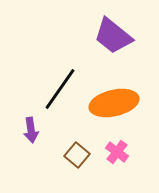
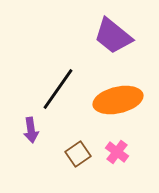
black line: moved 2 px left
orange ellipse: moved 4 px right, 3 px up
brown square: moved 1 px right, 1 px up; rotated 15 degrees clockwise
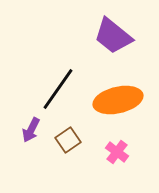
purple arrow: rotated 35 degrees clockwise
brown square: moved 10 px left, 14 px up
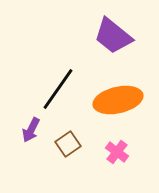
brown square: moved 4 px down
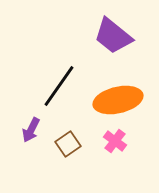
black line: moved 1 px right, 3 px up
pink cross: moved 2 px left, 11 px up
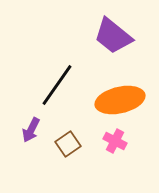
black line: moved 2 px left, 1 px up
orange ellipse: moved 2 px right
pink cross: rotated 10 degrees counterclockwise
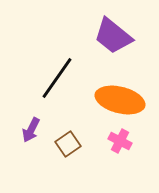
black line: moved 7 px up
orange ellipse: rotated 27 degrees clockwise
pink cross: moved 5 px right
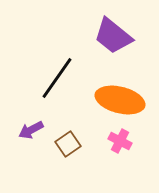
purple arrow: rotated 35 degrees clockwise
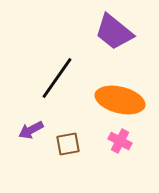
purple trapezoid: moved 1 px right, 4 px up
brown square: rotated 25 degrees clockwise
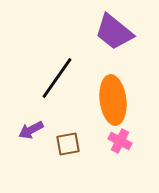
orange ellipse: moved 7 px left; rotated 69 degrees clockwise
